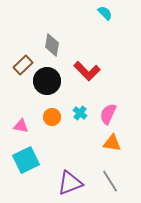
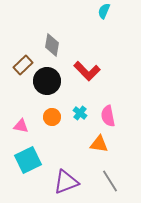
cyan semicircle: moved 1 px left, 2 px up; rotated 112 degrees counterclockwise
pink semicircle: moved 2 px down; rotated 35 degrees counterclockwise
orange triangle: moved 13 px left, 1 px down
cyan square: moved 2 px right
purple triangle: moved 4 px left, 1 px up
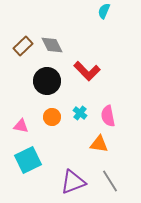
gray diamond: rotated 35 degrees counterclockwise
brown rectangle: moved 19 px up
purple triangle: moved 7 px right
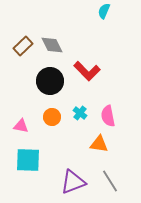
black circle: moved 3 px right
cyan square: rotated 28 degrees clockwise
